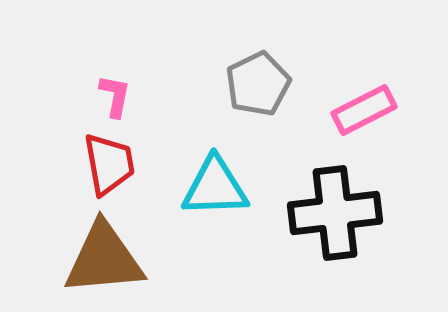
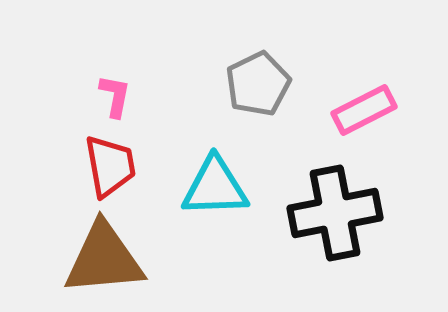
red trapezoid: moved 1 px right, 2 px down
black cross: rotated 4 degrees counterclockwise
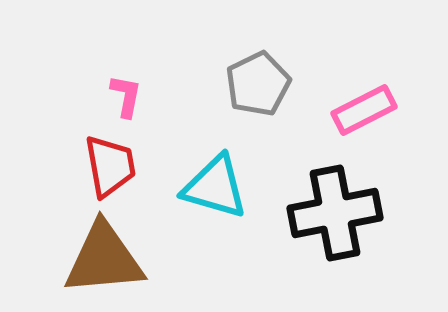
pink L-shape: moved 11 px right
cyan triangle: rotated 18 degrees clockwise
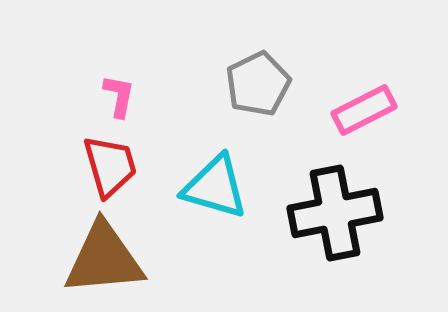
pink L-shape: moved 7 px left
red trapezoid: rotated 6 degrees counterclockwise
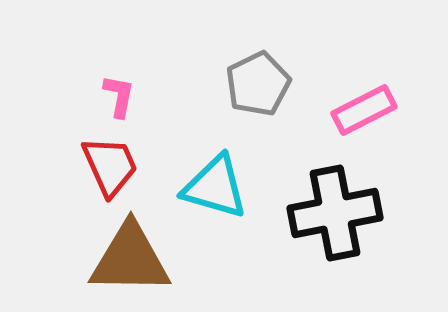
red trapezoid: rotated 8 degrees counterclockwise
brown triangle: moved 26 px right; rotated 6 degrees clockwise
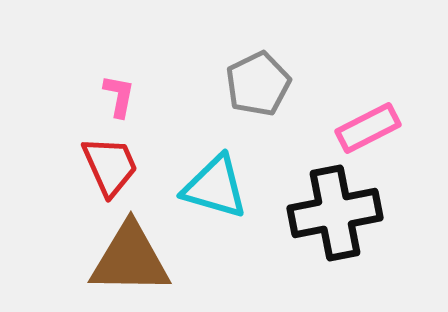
pink rectangle: moved 4 px right, 18 px down
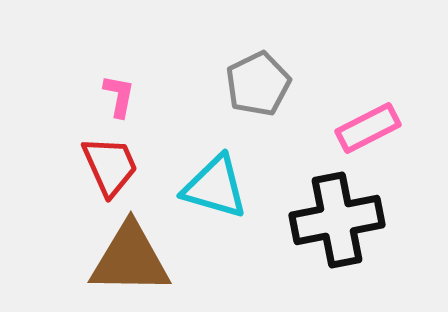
black cross: moved 2 px right, 7 px down
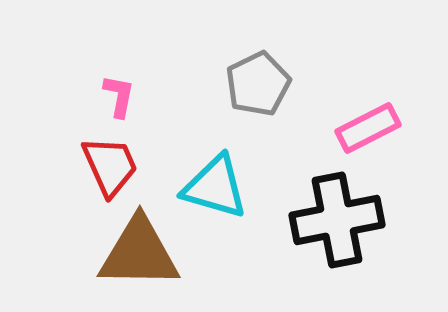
brown triangle: moved 9 px right, 6 px up
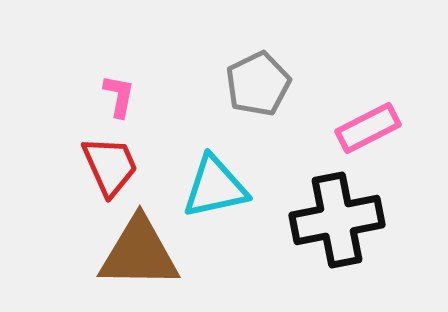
cyan triangle: rotated 28 degrees counterclockwise
